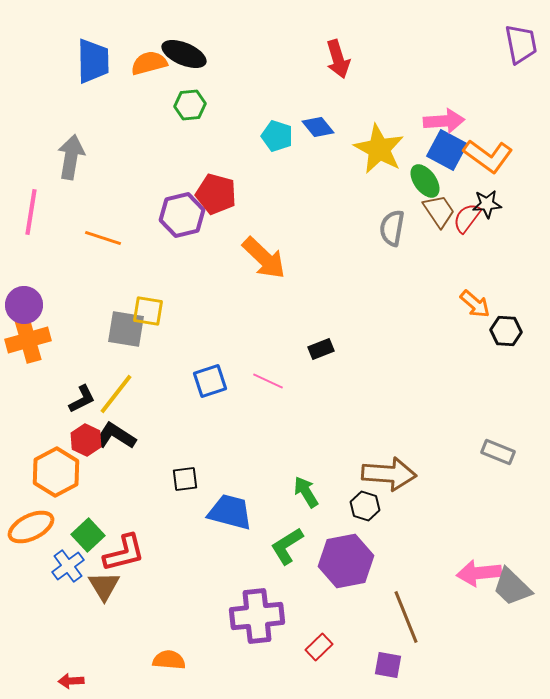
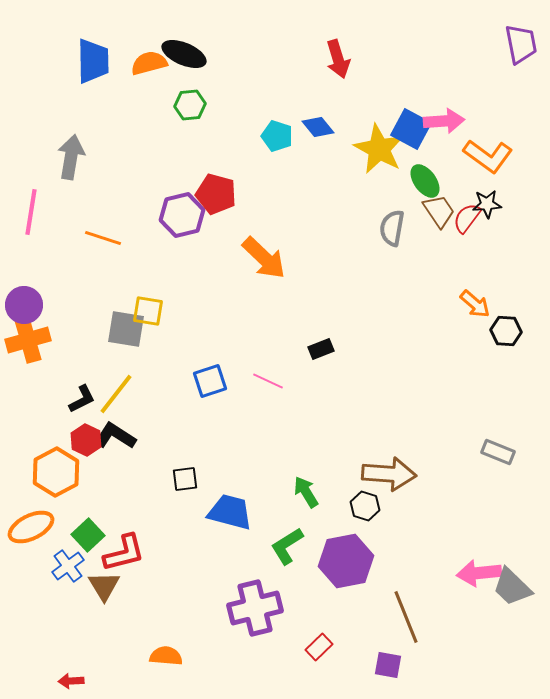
blue square at (447, 150): moved 36 px left, 21 px up
purple cross at (257, 616): moved 2 px left, 8 px up; rotated 8 degrees counterclockwise
orange semicircle at (169, 660): moved 3 px left, 4 px up
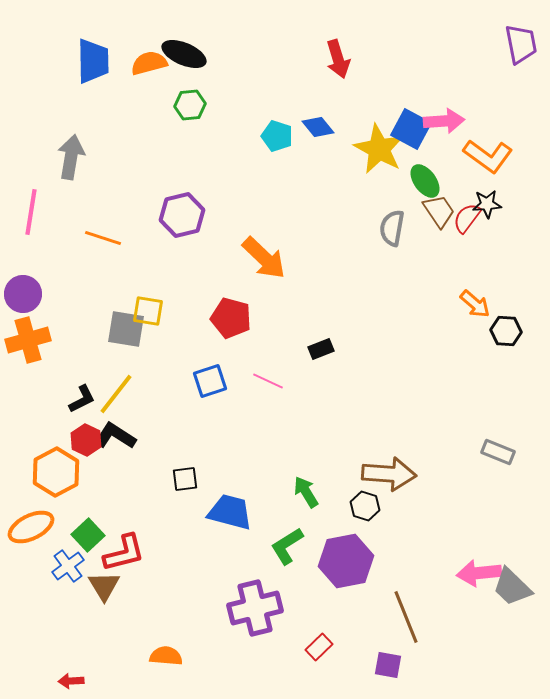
red pentagon at (216, 194): moved 15 px right, 124 px down
purple circle at (24, 305): moved 1 px left, 11 px up
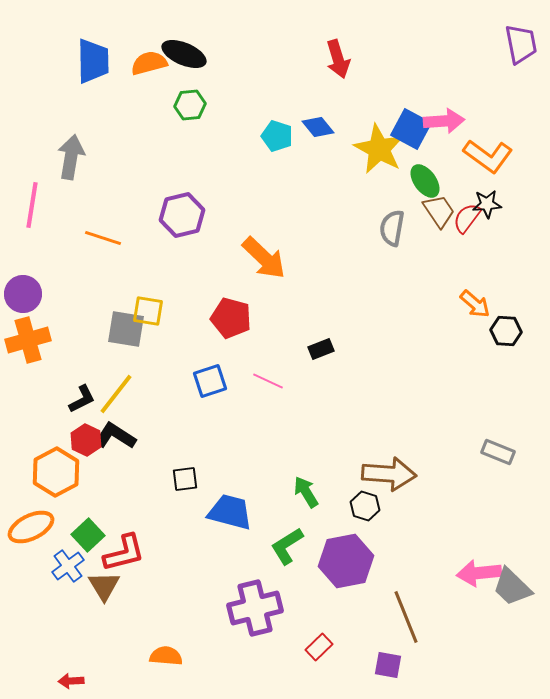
pink line at (31, 212): moved 1 px right, 7 px up
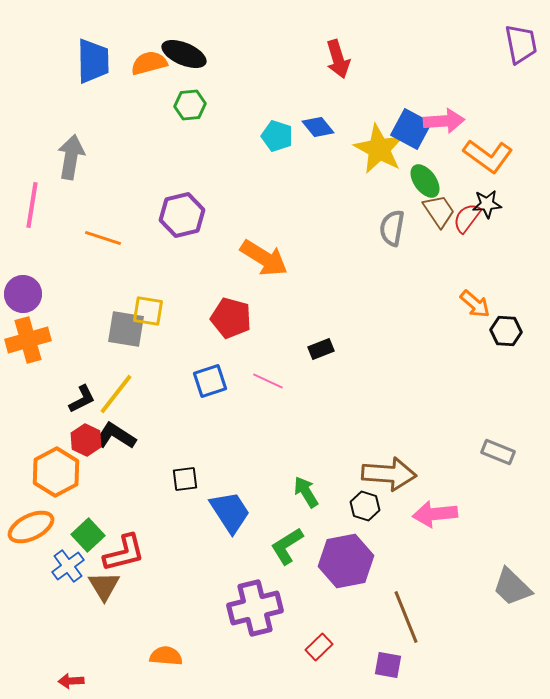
orange arrow at (264, 258): rotated 12 degrees counterclockwise
blue trapezoid at (230, 512): rotated 42 degrees clockwise
pink arrow at (479, 573): moved 44 px left, 59 px up
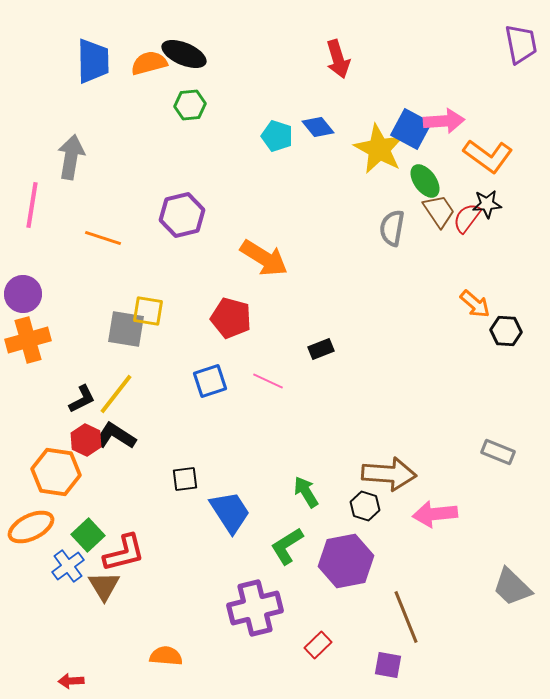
orange hexagon at (56, 472): rotated 24 degrees counterclockwise
red rectangle at (319, 647): moved 1 px left, 2 px up
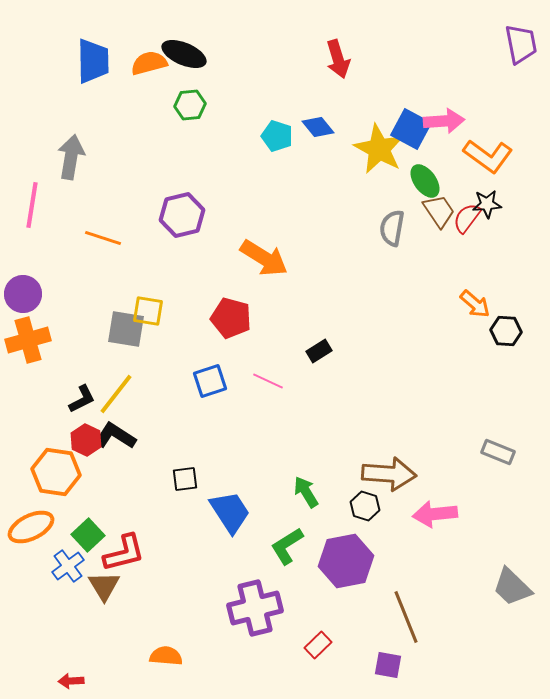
black rectangle at (321, 349): moved 2 px left, 2 px down; rotated 10 degrees counterclockwise
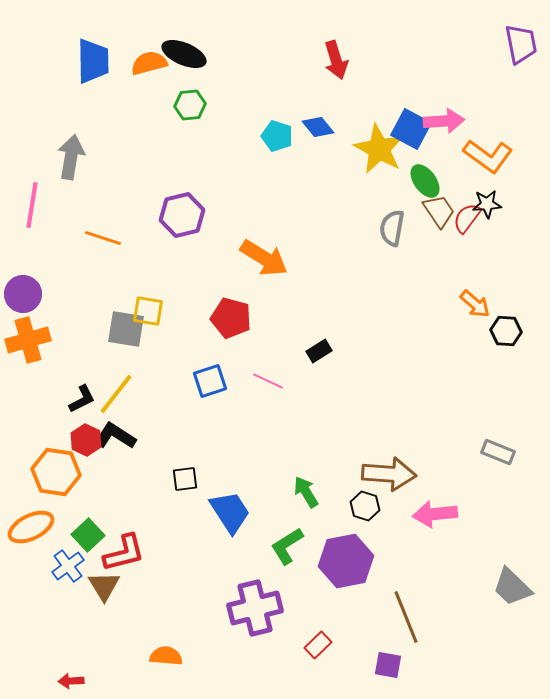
red arrow at (338, 59): moved 2 px left, 1 px down
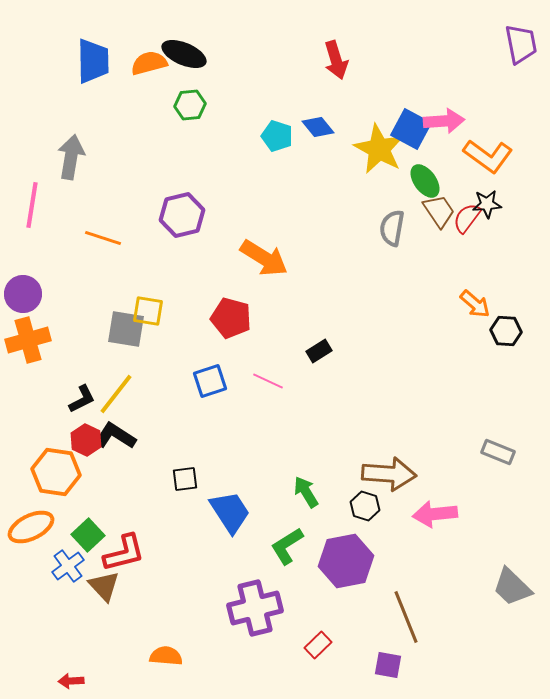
brown triangle at (104, 586): rotated 12 degrees counterclockwise
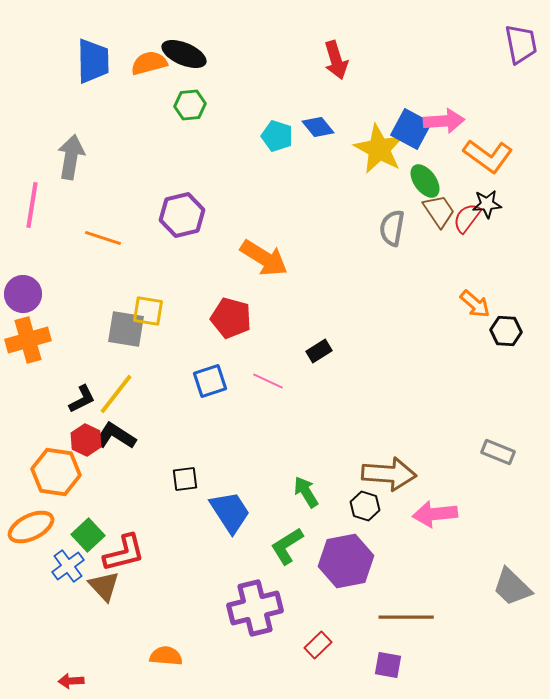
brown line at (406, 617): rotated 68 degrees counterclockwise
